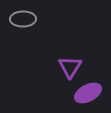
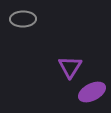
purple ellipse: moved 4 px right, 1 px up
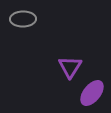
purple ellipse: moved 1 px down; rotated 24 degrees counterclockwise
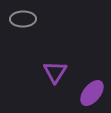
purple triangle: moved 15 px left, 5 px down
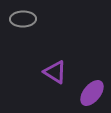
purple triangle: rotated 30 degrees counterclockwise
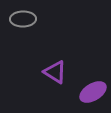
purple ellipse: moved 1 px right, 1 px up; rotated 20 degrees clockwise
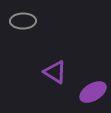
gray ellipse: moved 2 px down
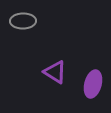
purple ellipse: moved 8 px up; rotated 44 degrees counterclockwise
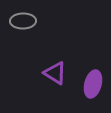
purple triangle: moved 1 px down
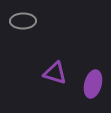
purple triangle: rotated 15 degrees counterclockwise
